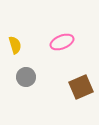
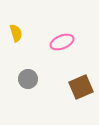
yellow semicircle: moved 1 px right, 12 px up
gray circle: moved 2 px right, 2 px down
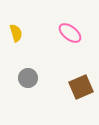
pink ellipse: moved 8 px right, 9 px up; rotated 60 degrees clockwise
gray circle: moved 1 px up
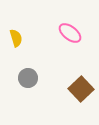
yellow semicircle: moved 5 px down
brown square: moved 2 px down; rotated 20 degrees counterclockwise
